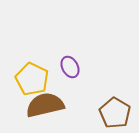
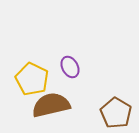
brown semicircle: moved 6 px right
brown pentagon: moved 1 px right
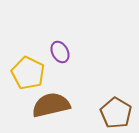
purple ellipse: moved 10 px left, 15 px up
yellow pentagon: moved 4 px left, 6 px up
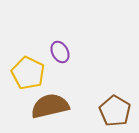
brown semicircle: moved 1 px left, 1 px down
brown pentagon: moved 1 px left, 2 px up
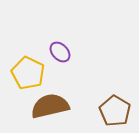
purple ellipse: rotated 15 degrees counterclockwise
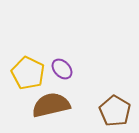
purple ellipse: moved 2 px right, 17 px down
brown semicircle: moved 1 px right, 1 px up
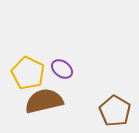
purple ellipse: rotated 10 degrees counterclockwise
brown semicircle: moved 7 px left, 4 px up
